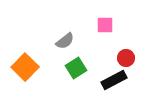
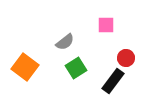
pink square: moved 1 px right
gray semicircle: moved 1 px down
orange square: rotated 8 degrees counterclockwise
black rectangle: moved 1 px left, 1 px down; rotated 25 degrees counterclockwise
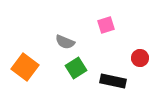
pink square: rotated 18 degrees counterclockwise
gray semicircle: rotated 60 degrees clockwise
red circle: moved 14 px right
black rectangle: rotated 65 degrees clockwise
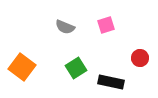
gray semicircle: moved 15 px up
orange square: moved 3 px left
black rectangle: moved 2 px left, 1 px down
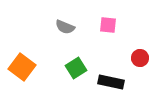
pink square: moved 2 px right; rotated 24 degrees clockwise
